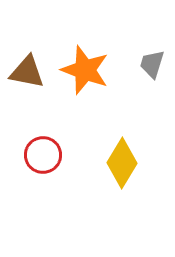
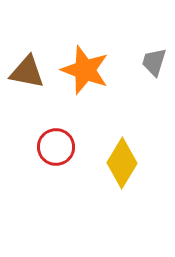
gray trapezoid: moved 2 px right, 2 px up
red circle: moved 13 px right, 8 px up
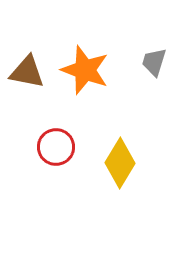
yellow diamond: moved 2 px left
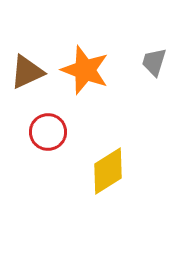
brown triangle: rotated 36 degrees counterclockwise
red circle: moved 8 px left, 15 px up
yellow diamond: moved 12 px left, 8 px down; rotated 27 degrees clockwise
